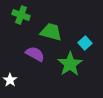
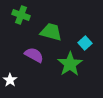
purple semicircle: moved 1 px left, 1 px down
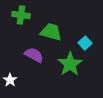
green cross: rotated 12 degrees counterclockwise
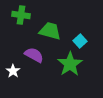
green trapezoid: moved 1 px left, 1 px up
cyan square: moved 5 px left, 2 px up
white star: moved 3 px right, 9 px up
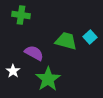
green trapezoid: moved 16 px right, 10 px down
cyan square: moved 10 px right, 4 px up
purple semicircle: moved 2 px up
green star: moved 22 px left, 15 px down
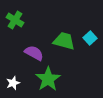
green cross: moved 6 px left, 5 px down; rotated 24 degrees clockwise
cyan square: moved 1 px down
green trapezoid: moved 2 px left
white star: moved 12 px down; rotated 16 degrees clockwise
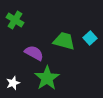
green star: moved 1 px left, 1 px up
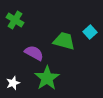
cyan square: moved 6 px up
